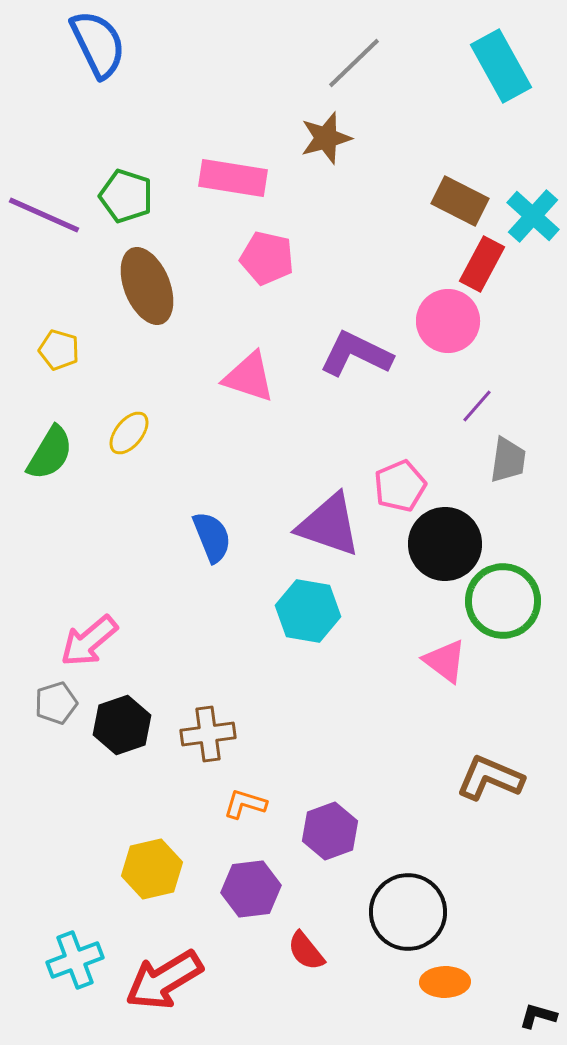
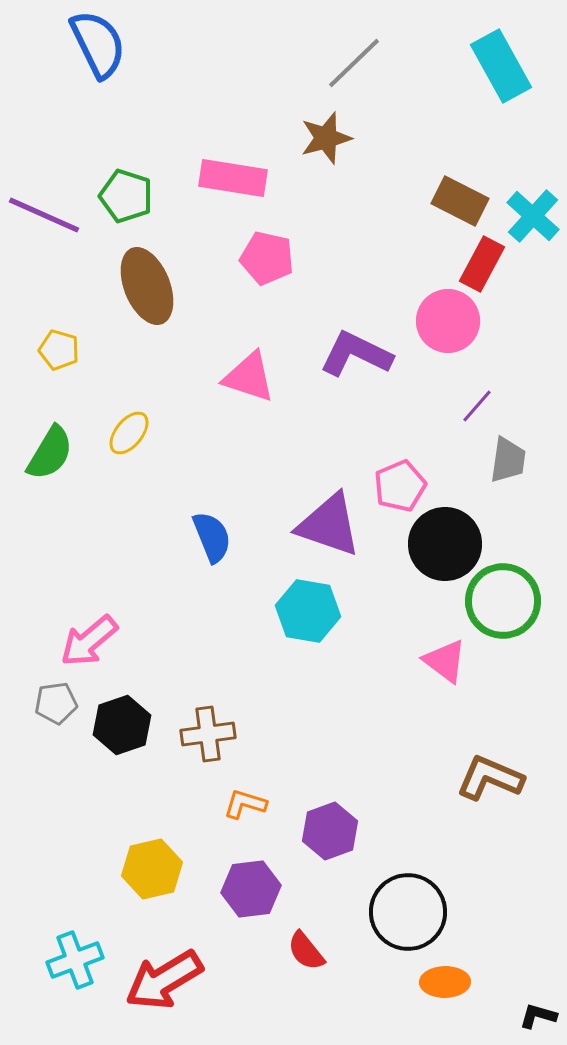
gray pentagon at (56, 703): rotated 9 degrees clockwise
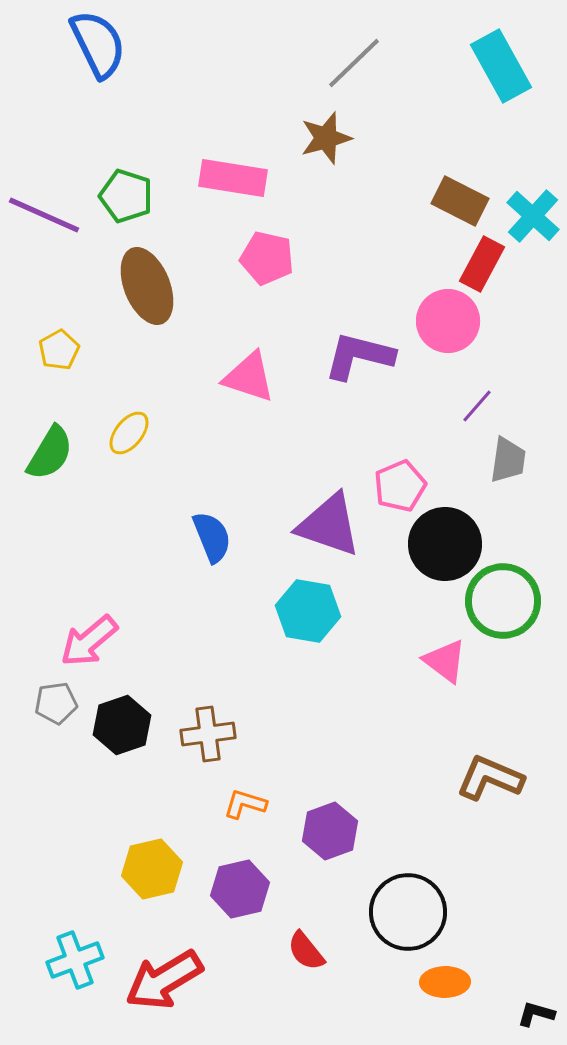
yellow pentagon at (59, 350): rotated 27 degrees clockwise
purple L-shape at (356, 354): moved 3 px right, 2 px down; rotated 12 degrees counterclockwise
purple hexagon at (251, 889): moved 11 px left; rotated 6 degrees counterclockwise
black L-shape at (538, 1016): moved 2 px left, 2 px up
